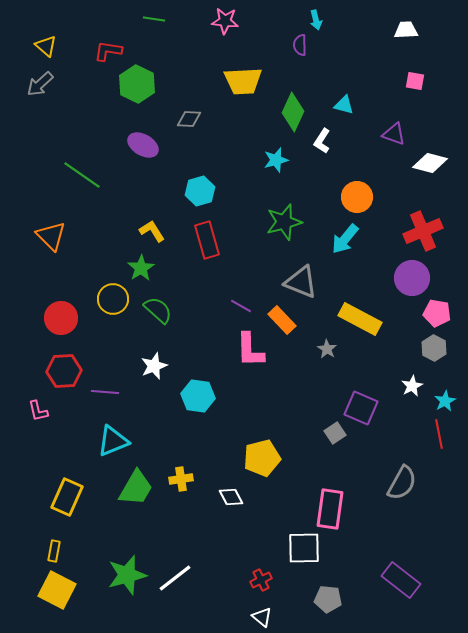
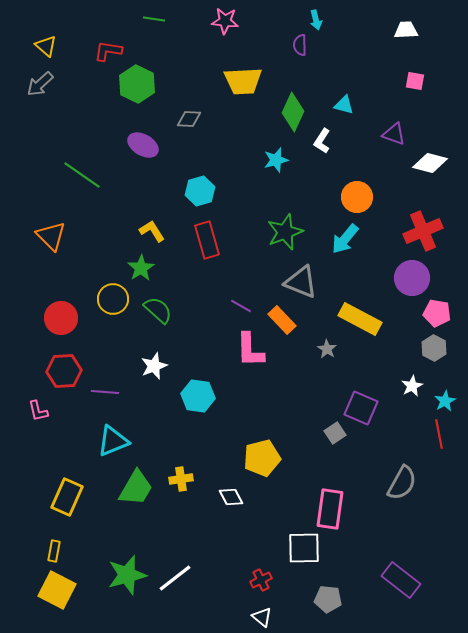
green star at (284, 222): moved 1 px right, 10 px down; rotated 6 degrees counterclockwise
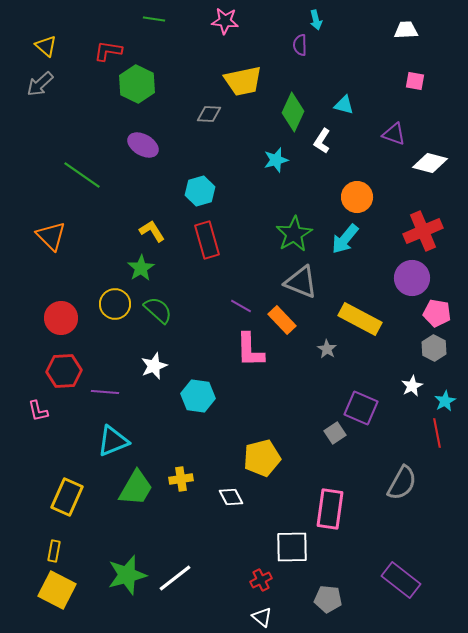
yellow trapezoid at (243, 81): rotated 9 degrees counterclockwise
gray diamond at (189, 119): moved 20 px right, 5 px up
green star at (285, 232): moved 9 px right, 2 px down; rotated 9 degrees counterclockwise
yellow circle at (113, 299): moved 2 px right, 5 px down
red line at (439, 434): moved 2 px left, 1 px up
white square at (304, 548): moved 12 px left, 1 px up
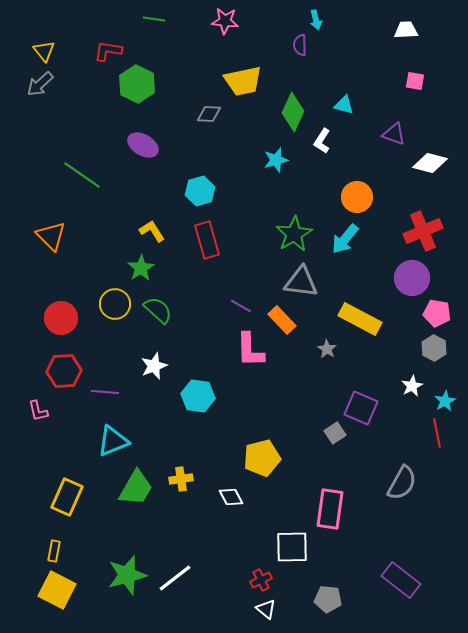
yellow triangle at (46, 46): moved 2 px left, 5 px down; rotated 10 degrees clockwise
gray triangle at (301, 282): rotated 15 degrees counterclockwise
white triangle at (262, 617): moved 4 px right, 8 px up
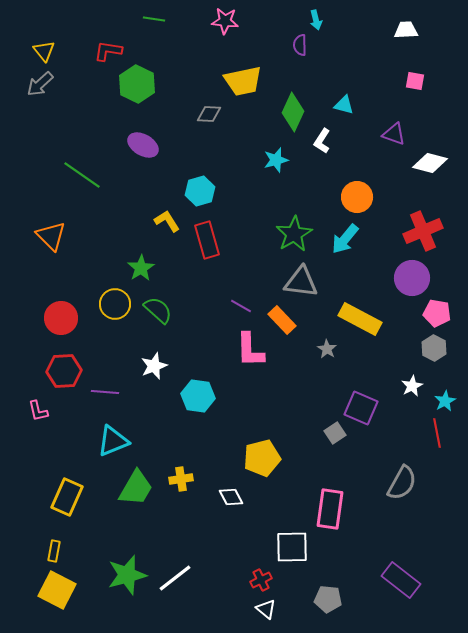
yellow L-shape at (152, 231): moved 15 px right, 10 px up
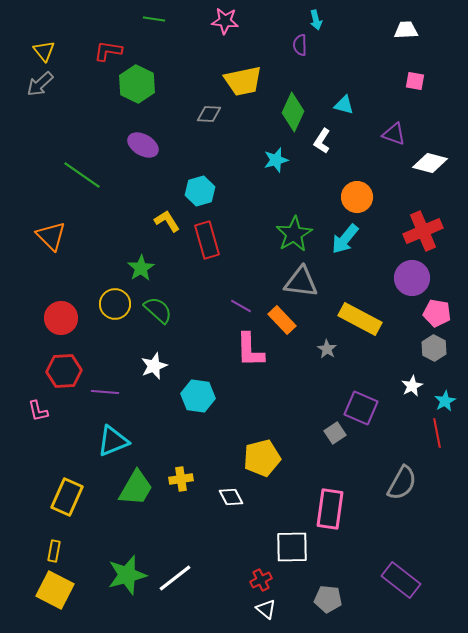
yellow square at (57, 590): moved 2 px left
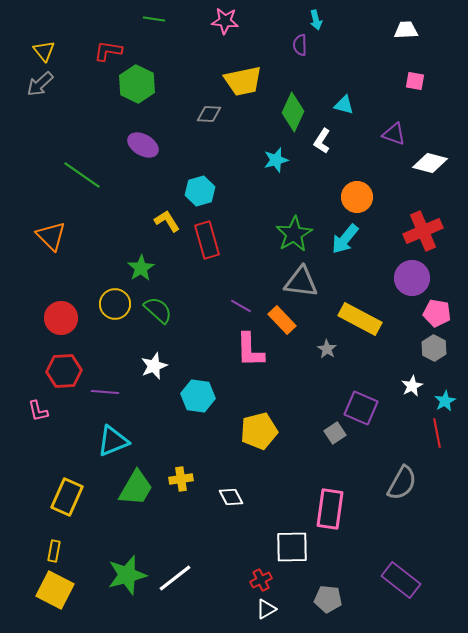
yellow pentagon at (262, 458): moved 3 px left, 27 px up
white triangle at (266, 609): rotated 50 degrees clockwise
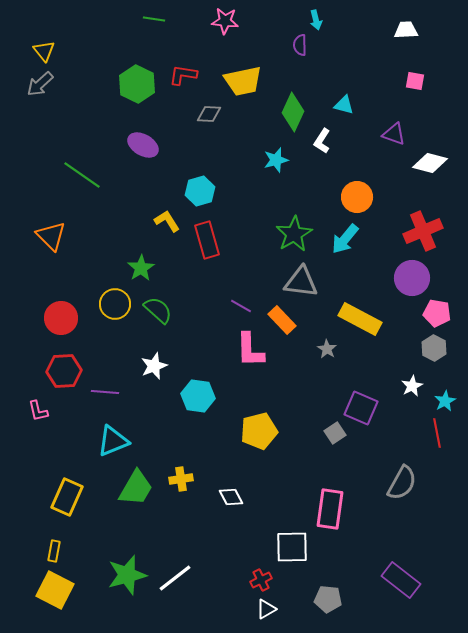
red L-shape at (108, 51): moved 75 px right, 24 px down
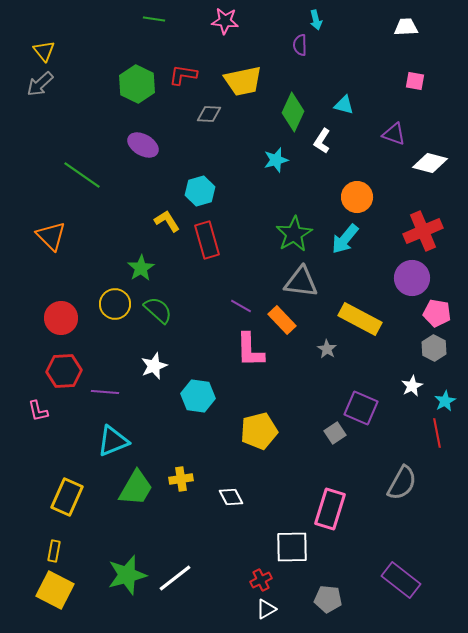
white trapezoid at (406, 30): moved 3 px up
pink rectangle at (330, 509): rotated 9 degrees clockwise
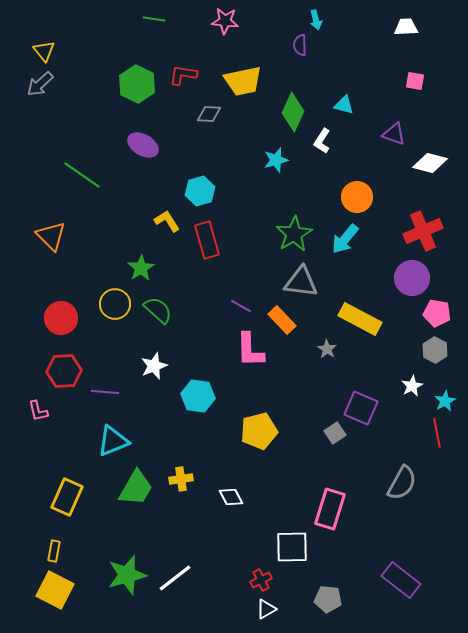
gray hexagon at (434, 348): moved 1 px right, 2 px down
